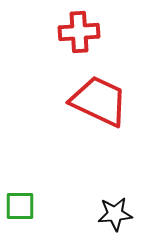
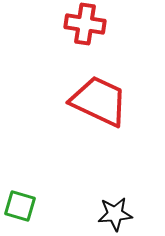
red cross: moved 6 px right, 8 px up; rotated 12 degrees clockwise
green square: rotated 16 degrees clockwise
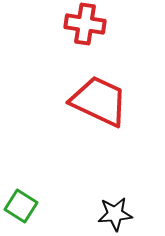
green square: moved 1 px right; rotated 16 degrees clockwise
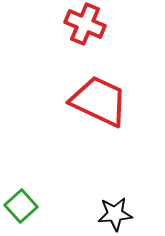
red cross: rotated 15 degrees clockwise
green square: rotated 16 degrees clockwise
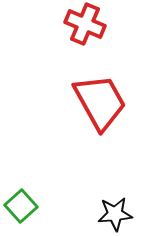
red trapezoid: moved 1 px right, 1 px down; rotated 36 degrees clockwise
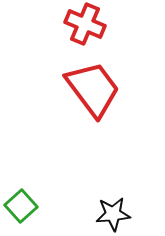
red trapezoid: moved 7 px left, 13 px up; rotated 8 degrees counterclockwise
black star: moved 2 px left
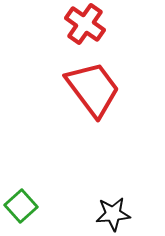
red cross: rotated 12 degrees clockwise
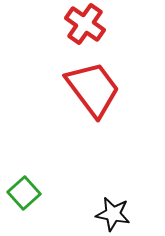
green square: moved 3 px right, 13 px up
black star: rotated 16 degrees clockwise
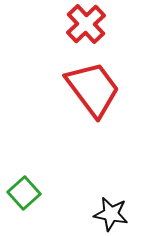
red cross: moved 1 px right; rotated 12 degrees clockwise
black star: moved 2 px left
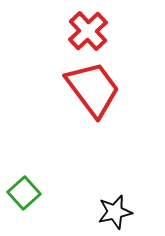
red cross: moved 2 px right, 7 px down
black star: moved 4 px right, 2 px up; rotated 24 degrees counterclockwise
